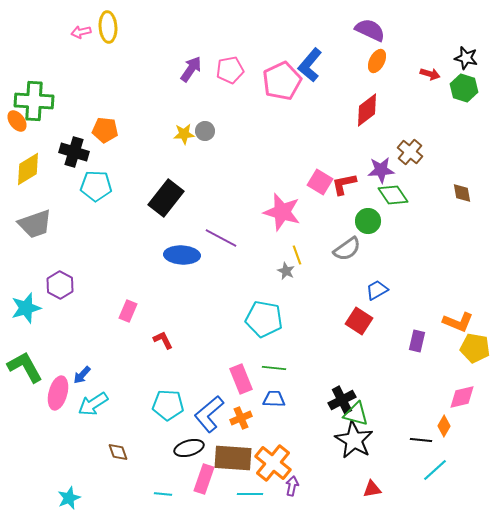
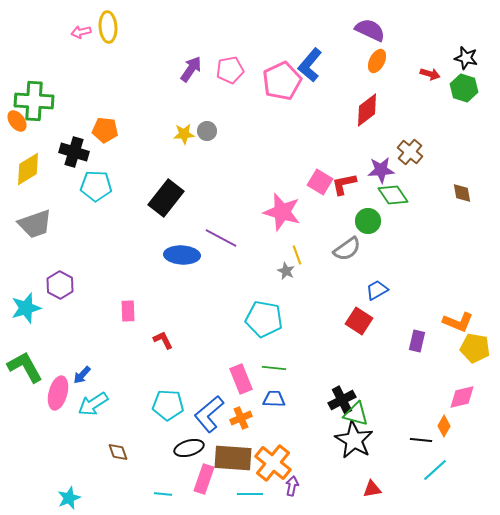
gray circle at (205, 131): moved 2 px right
pink rectangle at (128, 311): rotated 25 degrees counterclockwise
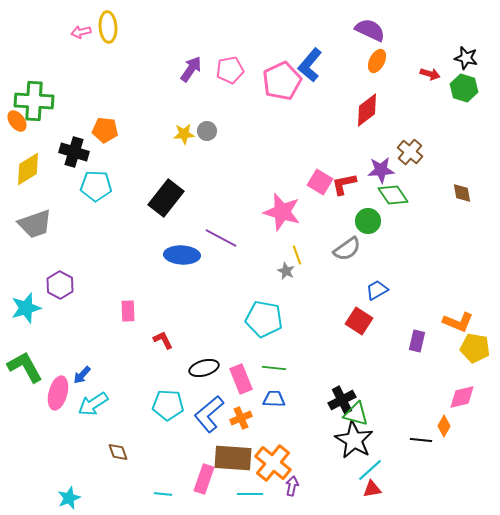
black ellipse at (189, 448): moved 15 px right, 80 px up
cyan line at (435, 470): moved 65 px left
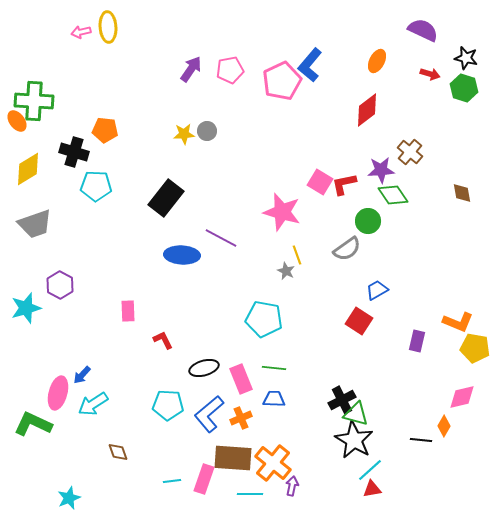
purple semicircle at (370, 30): moved 53 px right
green L-shape at (25, 367): moved 8 px right, 57 px down; rotated 36 degrees counterclockwise
cyan line at (163, 494): moved 9 px right, 13 px up; rotated 12 degrees counterclockwise
